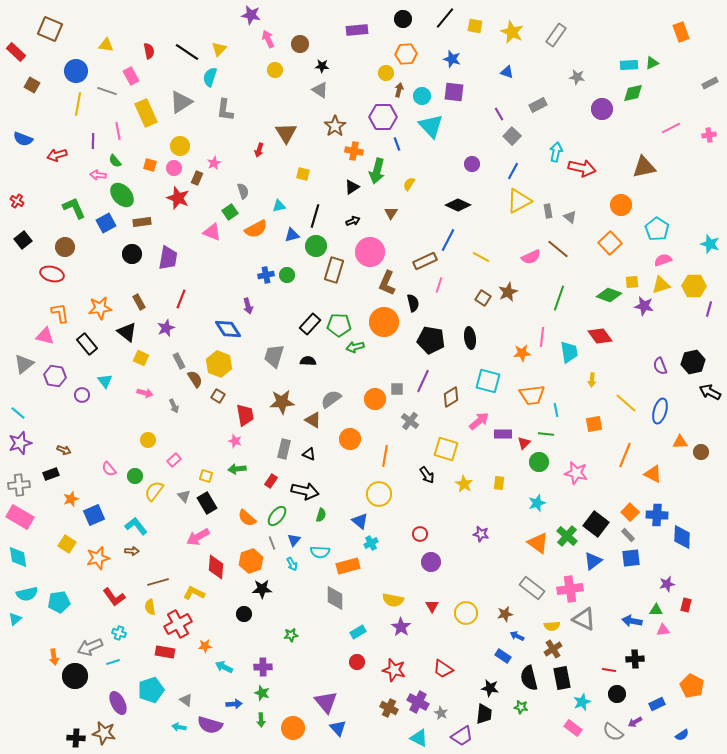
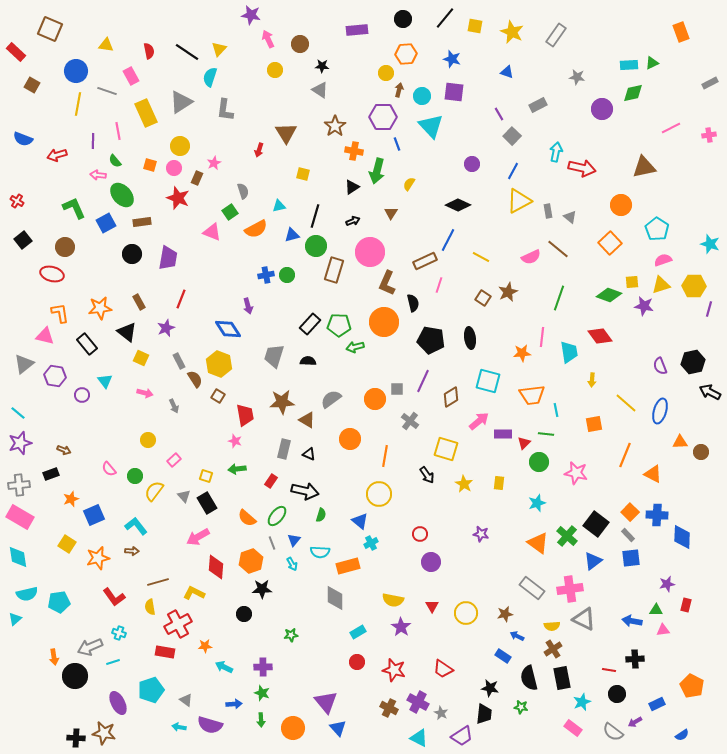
brown triangle at (313, 420): moved 6 px left
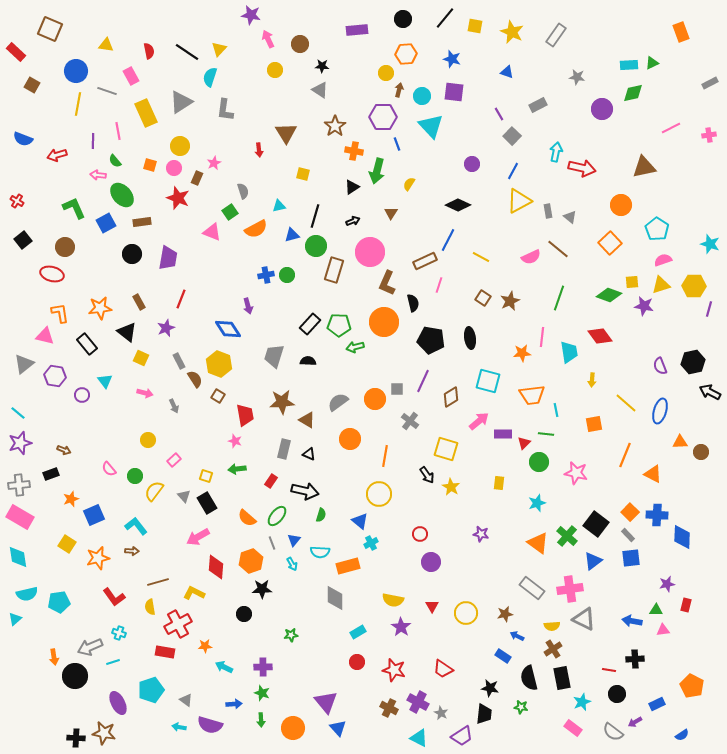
red arrow at (259, 150): rotated 24 degrees counterclockwise
brown star at (508, 292): moved 2 px right, 9 px down
gray semicircle at (331, 399): moved 7 px right, 3 px down
yellow star at (464, 484): moved 13 px left, 3 px down
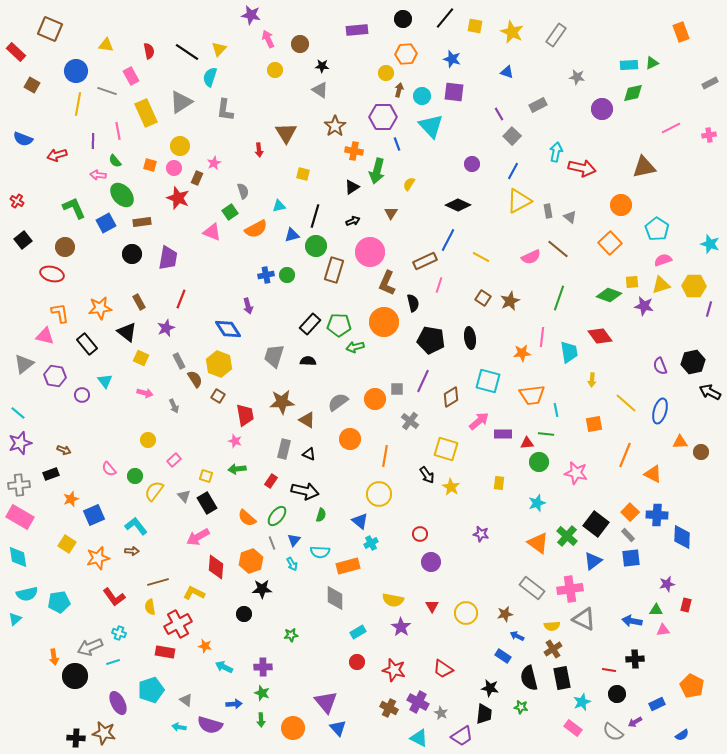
red triangle at (524, 443): moved 3 px right; rotated 40 degrees clockwise
orange star at (205, 646): rotated 16 degrees clockwise
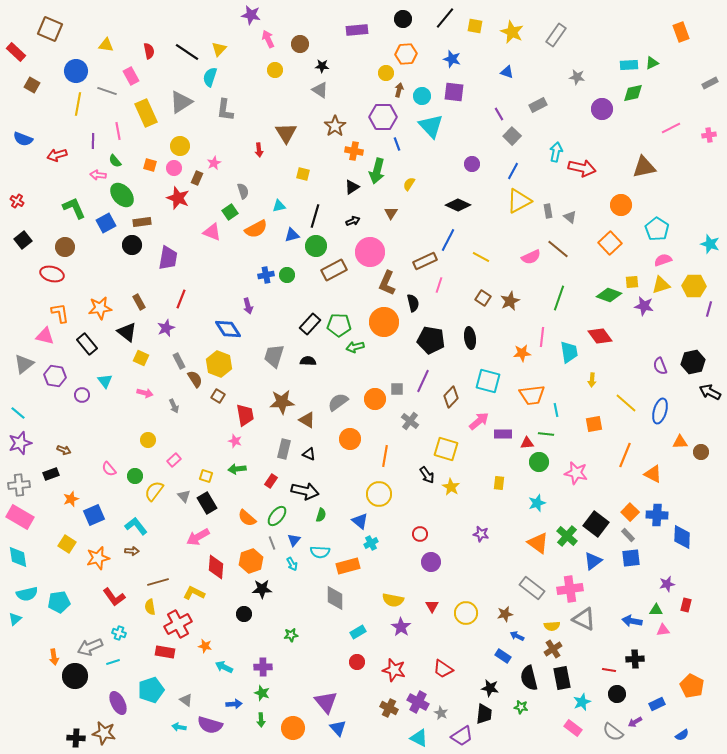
black circle at (132, 254): moved 9 px up
brown rectangle at (334, 270): rotated 45 degrees clockwise
brown diamond at (451, 397): rotated 15 degrees counterclockwise
